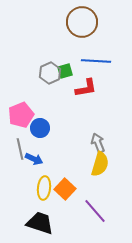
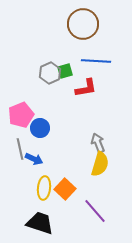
brown circle: moved 1 px right, 2 px down
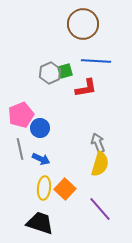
blue arrow: moved 7 px right
purple line: moved 5 px right, 2 px up
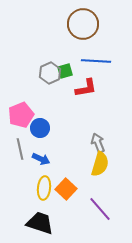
orange square: moved 1 px right
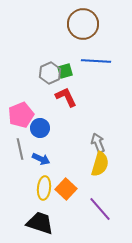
red L-shape: moved 20 px left, 9 px down; rotated 105 degrees counterclockwise
